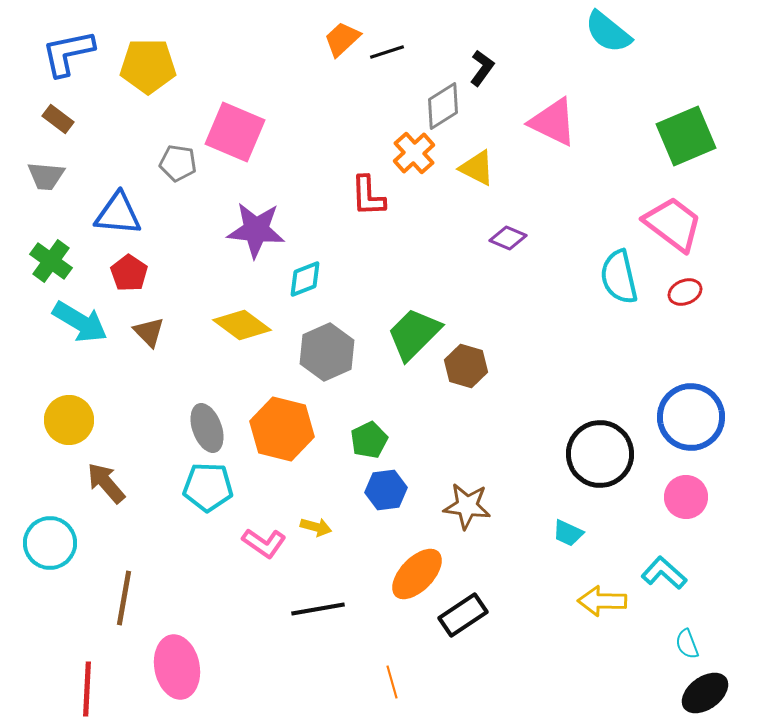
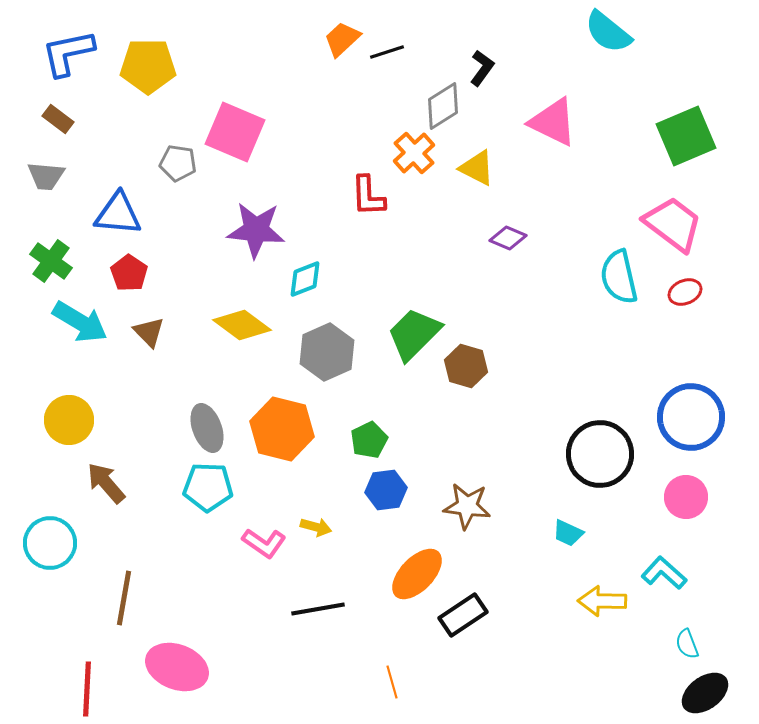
pink ellipse at (177, 667): rotated 58 degrees counterclockwise
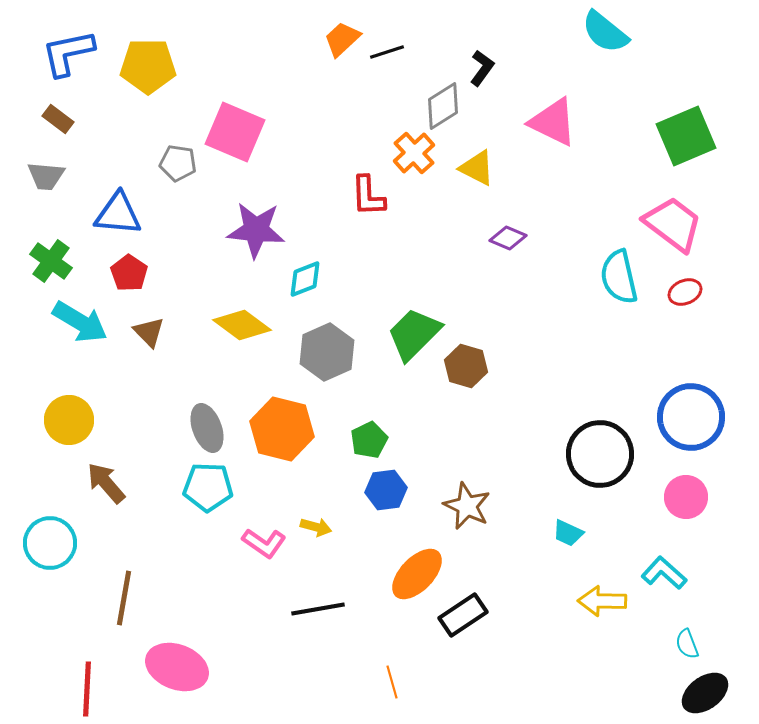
cyan semicircle at (608, 32): moved 3 px left
brown star at (467, 506): rotated 18 degrees clockwise
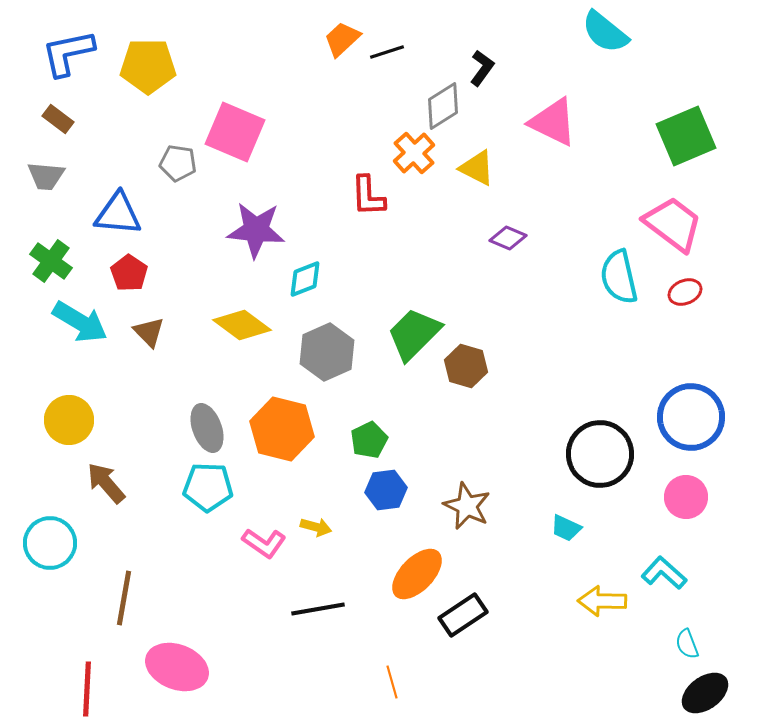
cyan trapezoid at (568, 533): moved 2 px left, 5 px up
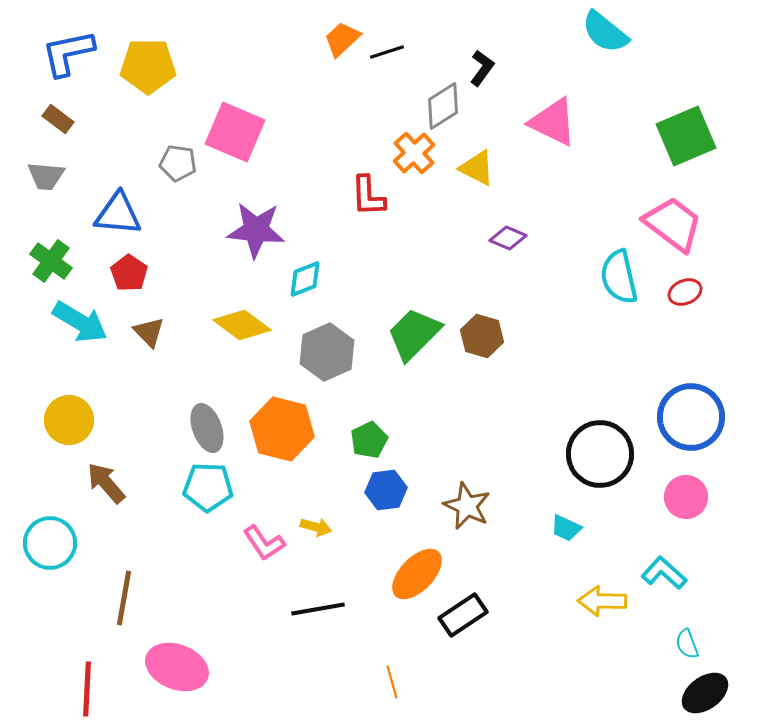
brown hexagon at (466, 366): moved 16 px right, 30 px up
pink L-shape at (264, 543): rotated 21 degrees clockwise
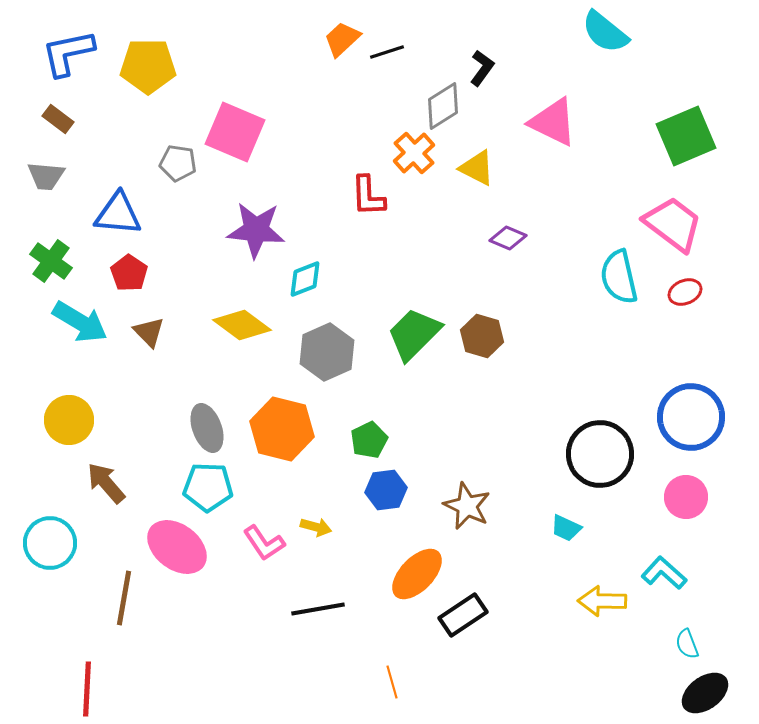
pink ellipse at (177, 667): moved 120 px up; rotated 16 degrees clockwise
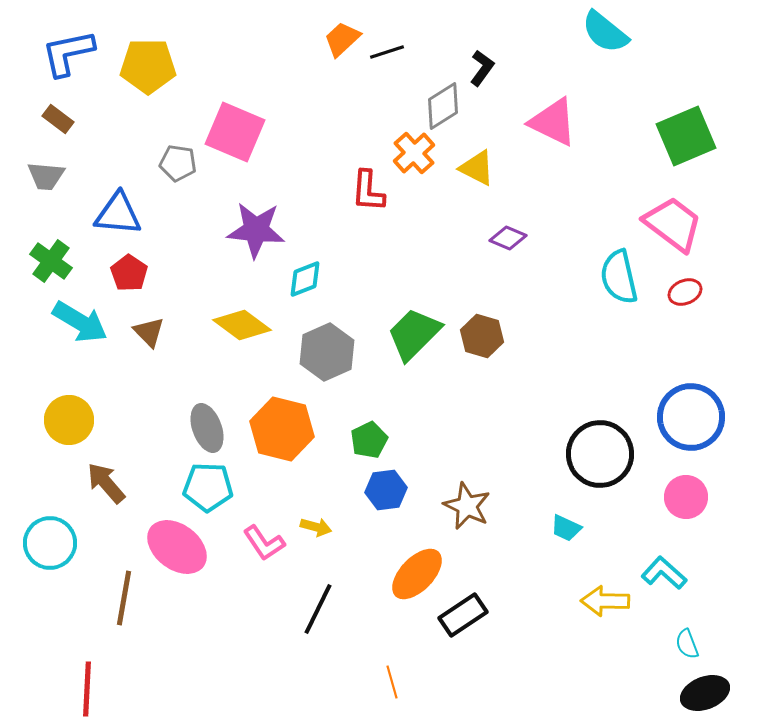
red L-shape at (368, 196): moved 5 px up; rotated 6 degrees clockwise
yellow arrow at (602, 601): moved 3 px right
black line at (318, 609): rotated 54 degrees counterclockwise
black ellipse at (705, 693): rotated 15 degrees clockwise
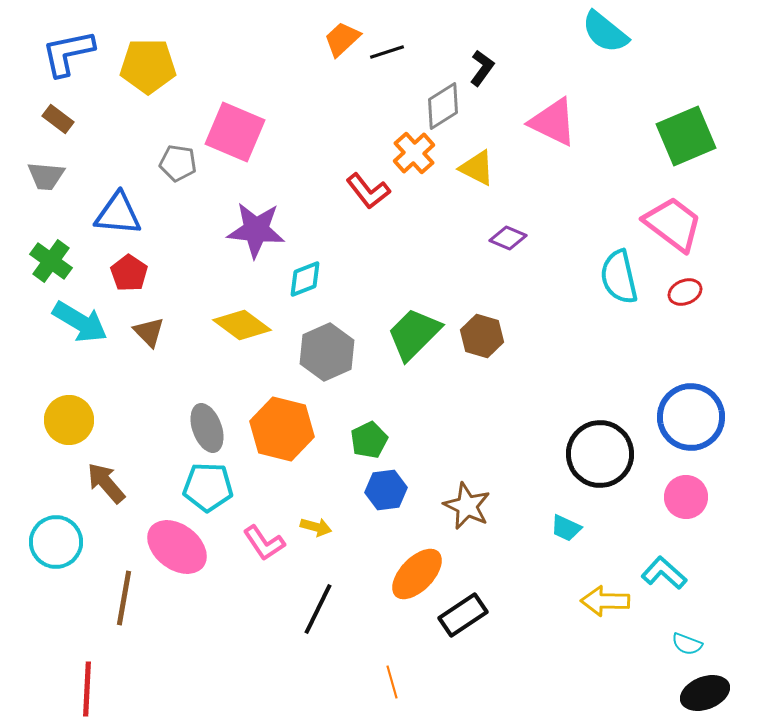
red L-shape at (368, 191): rotated 42 degrees counterclockwise
cyan circle at (50, 543): moved 6 px right, 1 px up
cyan semicircle at (687, 644): rotated 48 degrees counterclockwise
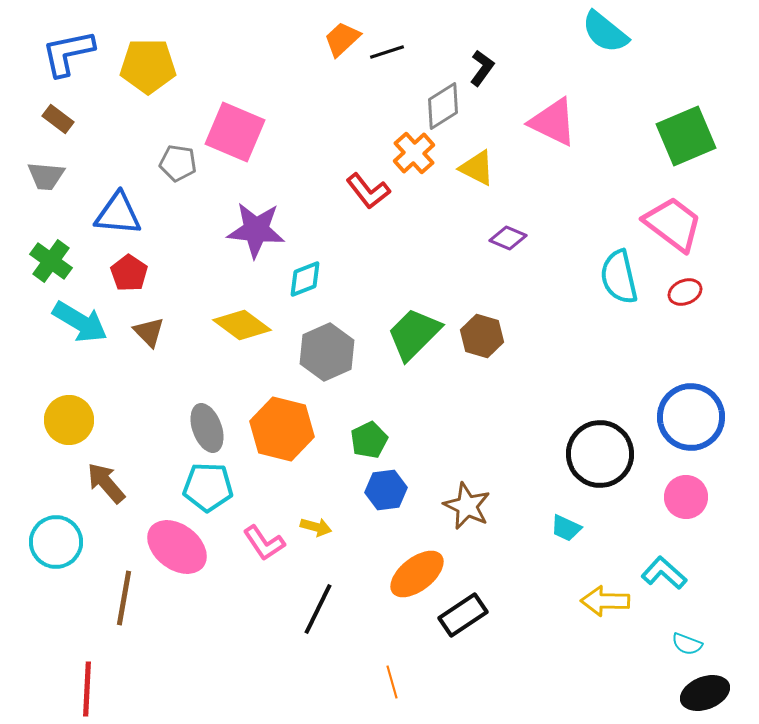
orange ellipse at (417, 574): rotated 8 degrees clockwise
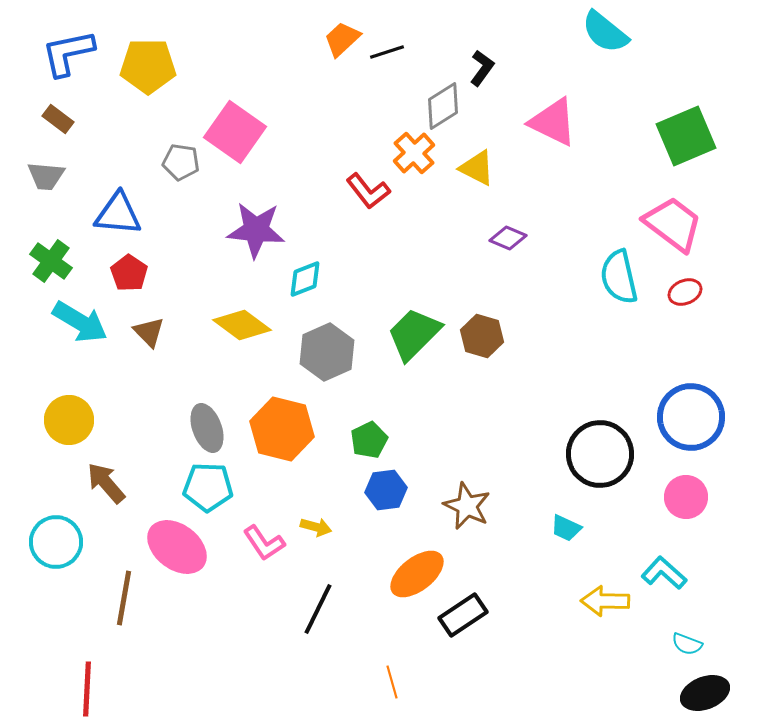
pink square at (235, 132): rotated 12 degrees clockwise
gray pentagon at (178, 163): moved 3 px right, 1 px up
